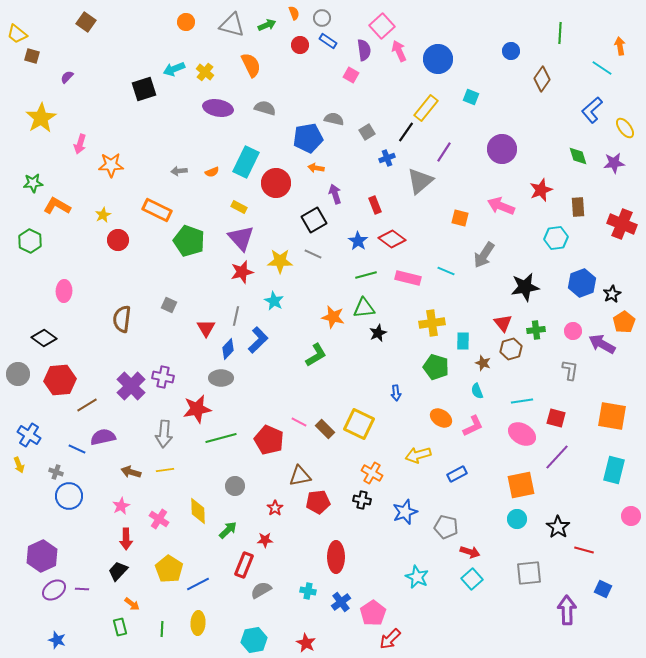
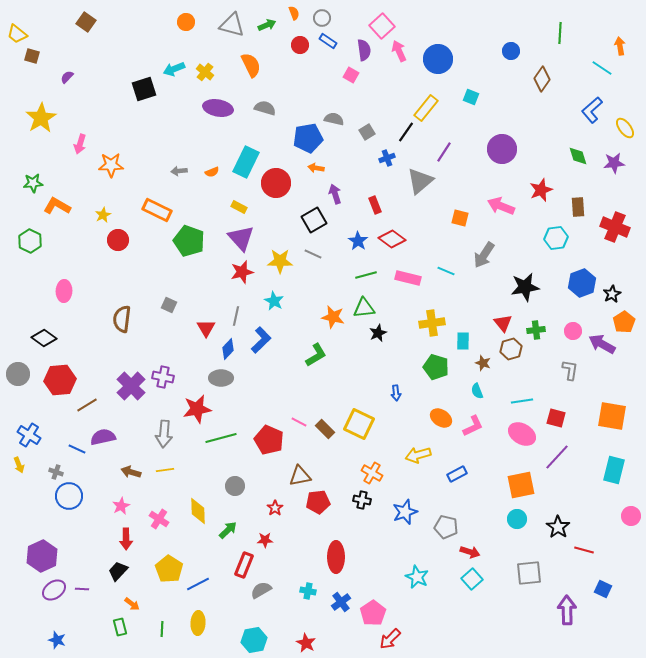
red cross at (622, 224): moved 7 px left, 3 px down
blue L-shape at (258, 340): moved 3 px right
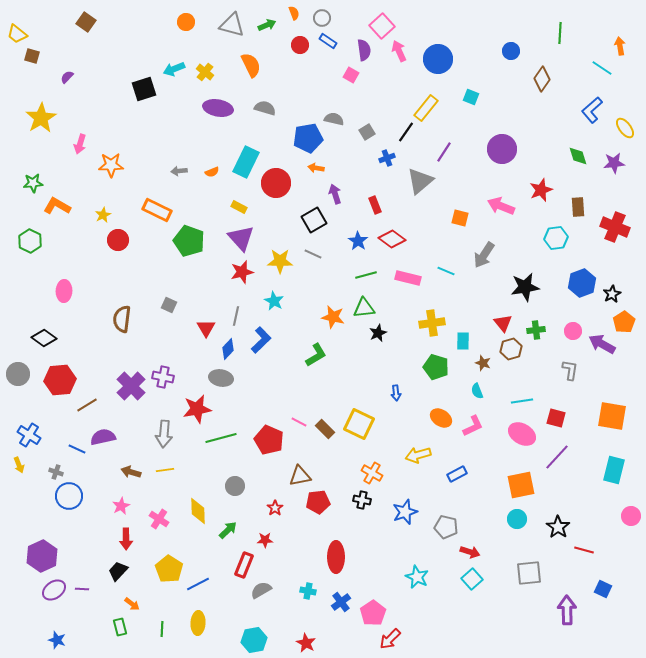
gray ellipse at (221, 378): rotated 10 degrees clockwise
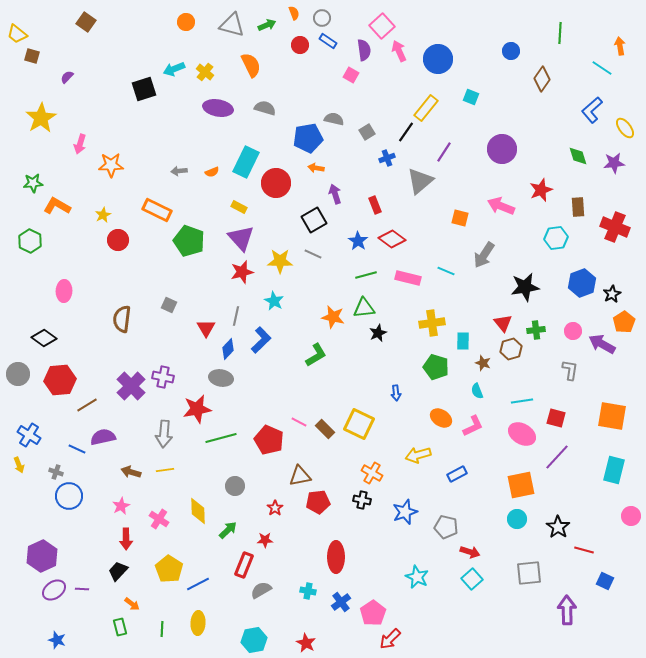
blue square at (603, 589): moved 2 px right, 8 px up
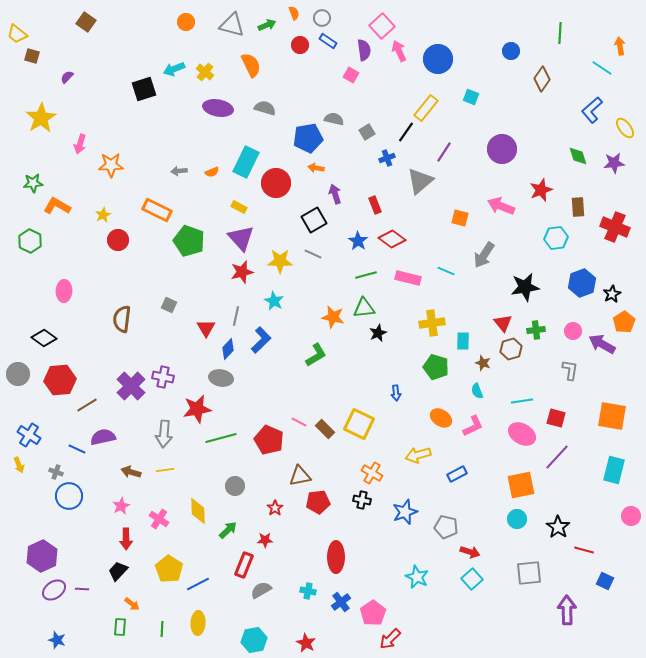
green rectangle at (120, 627): rotated 18 degrees clockwise
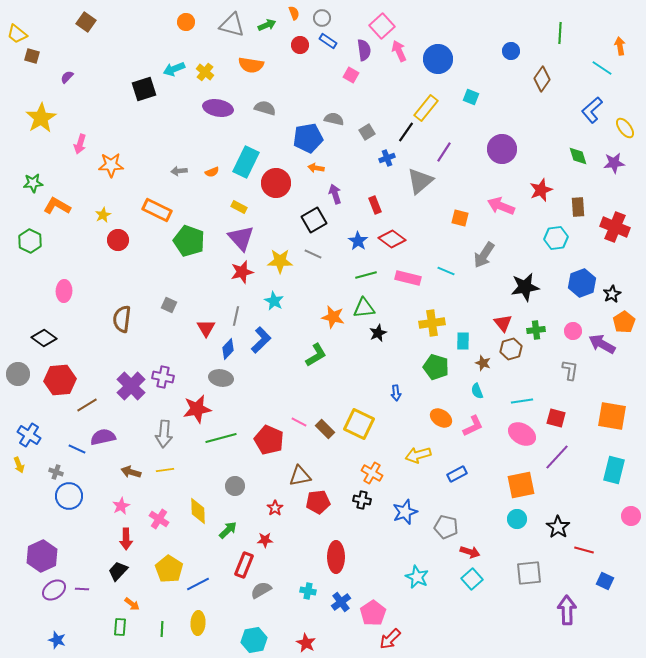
orange semicircle at (251, 65): rotated 125 degrees clockwise
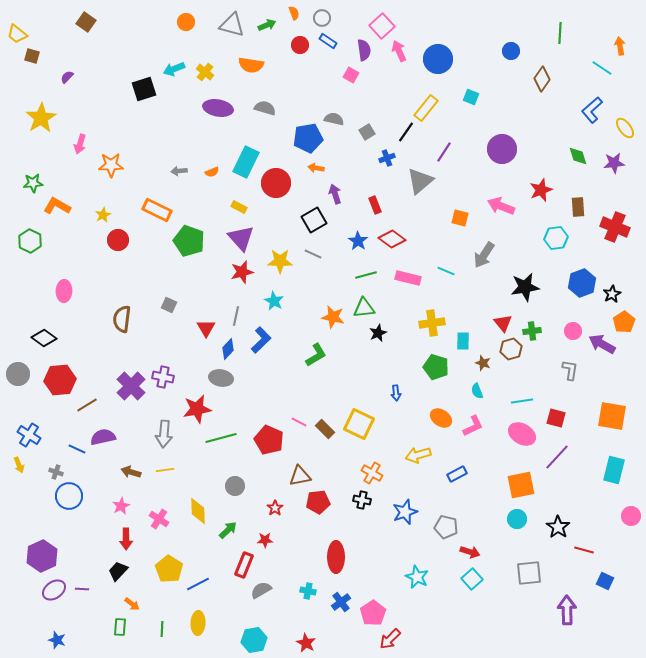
green cross at (536, 330): moved 4 px left, 1 px down
